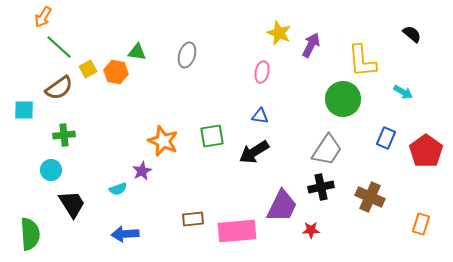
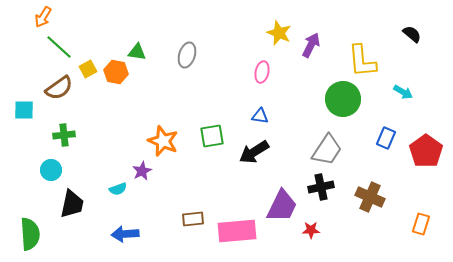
black trapezoid: rotated 44 degrees clockwise
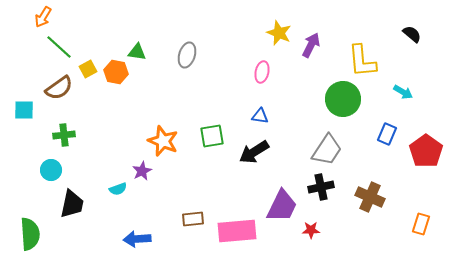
blue rectangle: moved 1 px right, 4 px up
blue arrow: moved 12 px right, 5 px down
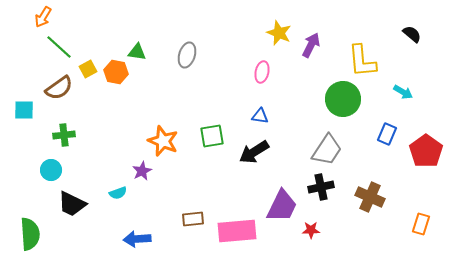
cyan semicircle: moved 4 px down
black trapezoid: rotated 104 degrees clockwise
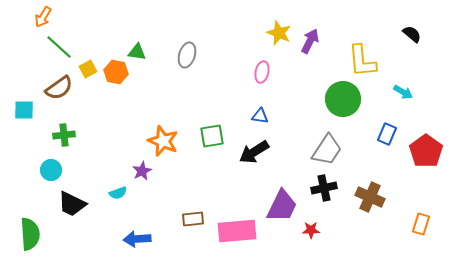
purple arrow: moved 1 px left, 4 px up
black cross: moved 3 px right, 1 px down
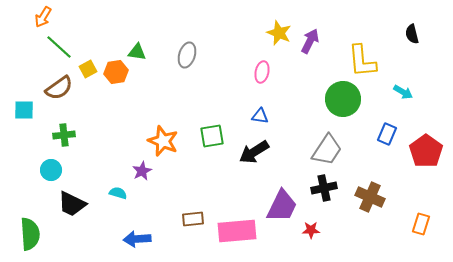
black semicircle: rotated 144 degrees counterclockwise
orange hexagon: rotated 20 degrees counterclockwise
cyan semicircle: rotated 144 degrees counterclockwise
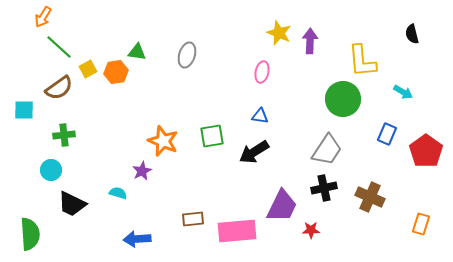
purple arrow: rotated 25 degrees counterclockwise
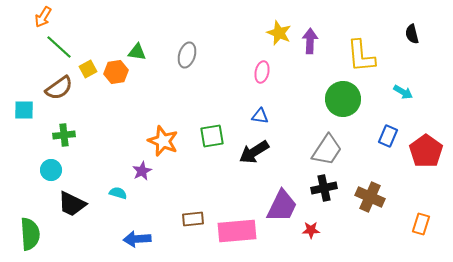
yellow L-shape: moved 1 px left, 5 px up
blue rectangle: moved 1 px right, 2 px down
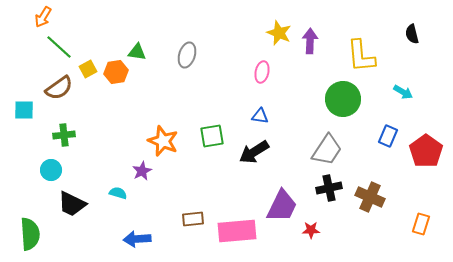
black cross: moved 5 px right
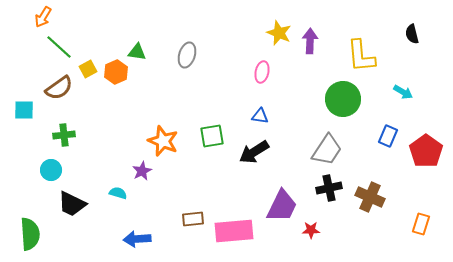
orange hexagon: rotated 15 degrees counterclockwise
pink rectangle: moved 3 px left
